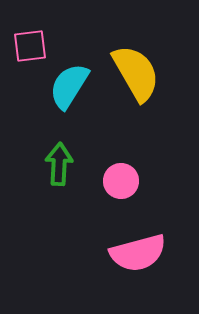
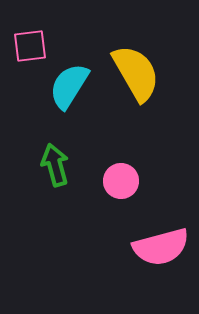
green arrow: moved 4 px left, 1 px down; rotated 18 degrees counterclockwise
pink semicircle: moved 23 px right, 6 px up
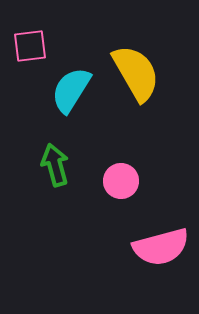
cyan semicircle: moved 2 px right, 4 px down
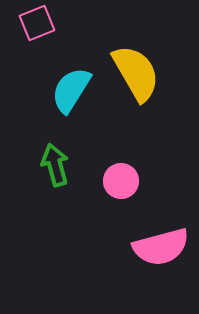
pink square: moved 7 px right, 23 px up; rotated 15 degrees counterclockwise
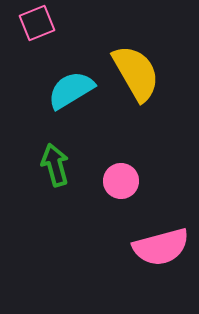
cyan semicircle: rotated 27 degrees clockwise
